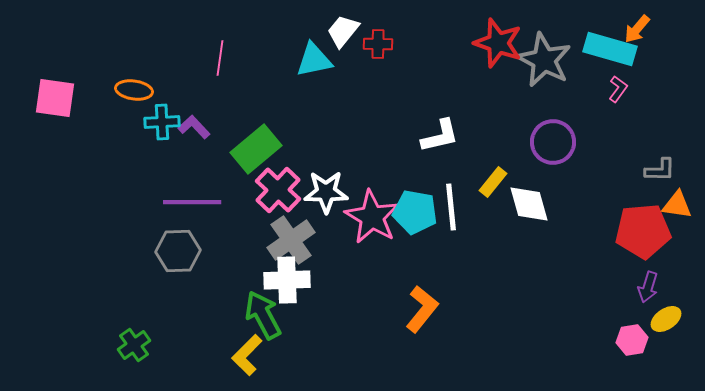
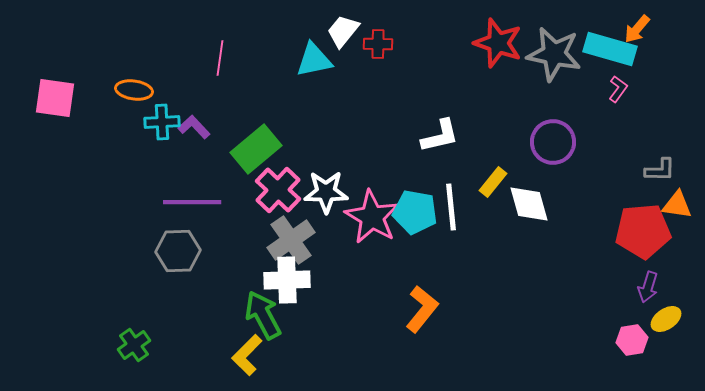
gray star: moved 10 px right, 6 px up; rotated 16 degrees counterclockwise
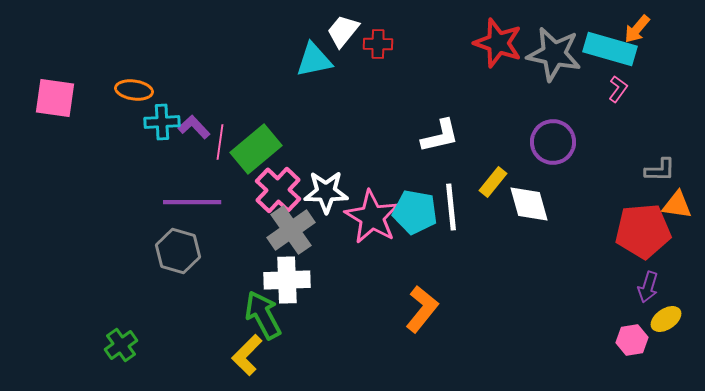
pink line: moved 84 px down
gray cross: moved 10 px up
gray hexagon: rotated 18 degrees clockwise
green cross: moved 13 px left
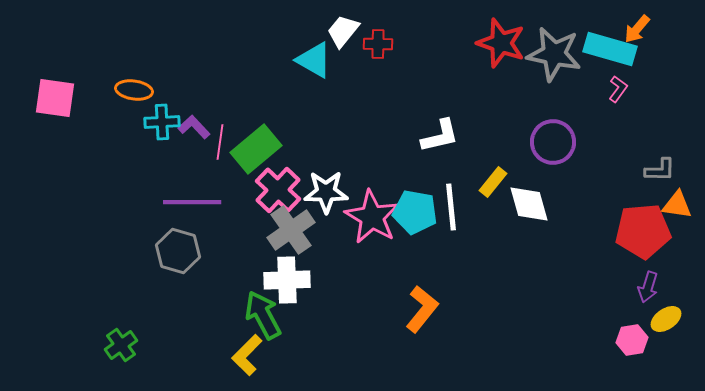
red star: moved 3 px right
cyan triangle: rotated 42 degrees clockwise
